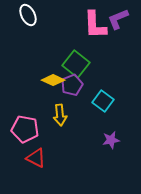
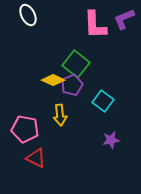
purple L-shape: moved 6 px right
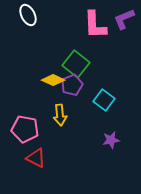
cyan square: moved 1 px right, 1 px up
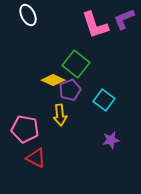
pink L-shape: rotated 16 degrees counterclockwise
purple pentagon: moved 2 px left, 5 px down
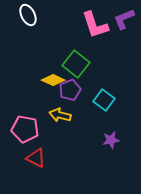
yellow arrow: rotated 110 degrees clockwise
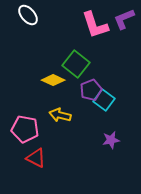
white ellipse: rotated 15 degrees counterclockwise
purple pentagon: moved 21 px right
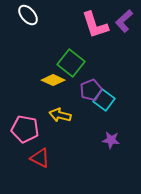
purple L-shape: moved 2 px down; rotated 20 degrees counterclockwise
green square: moved 5 px left, 1 px up
purple star: rotated 18 degrees clockwise
red triangle: moved 4 px right
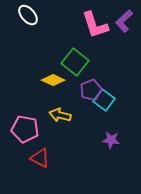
green square: moved 4 px right, 1 px up
